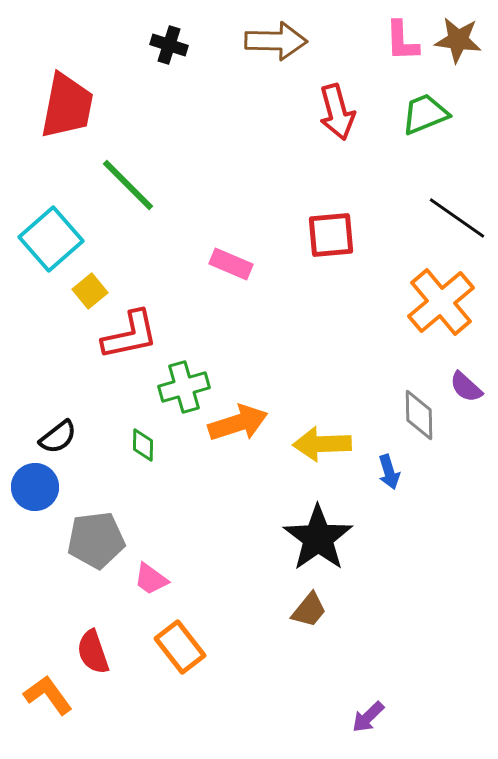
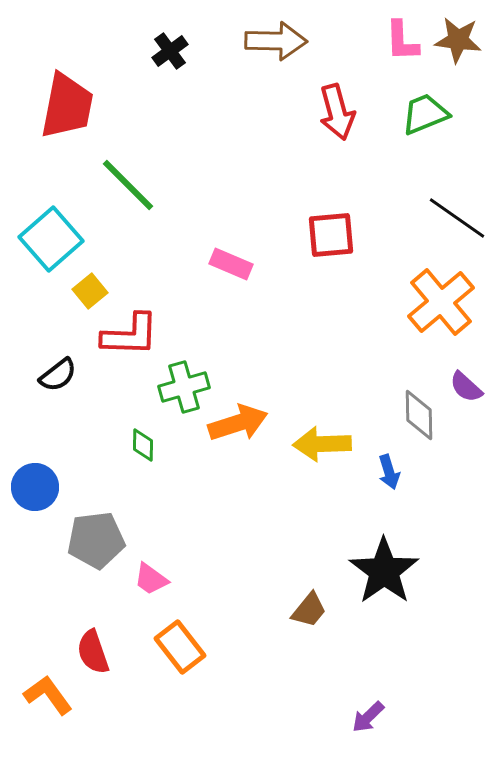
black cross: moved 1 px right, 6 px down; rotated 36 degrees clockwise
red L-shape: rotated 14 degrees clockwise
black semicircle: moved 62 px up
black star: moved 66 px right, 33 px down
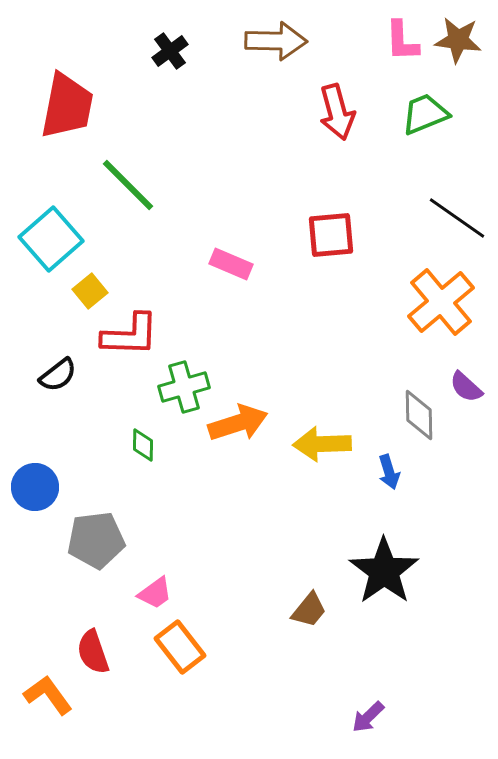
pink trapezoid: moved 4 px right, 14 px down; rotated 72 degrees counterclockwise
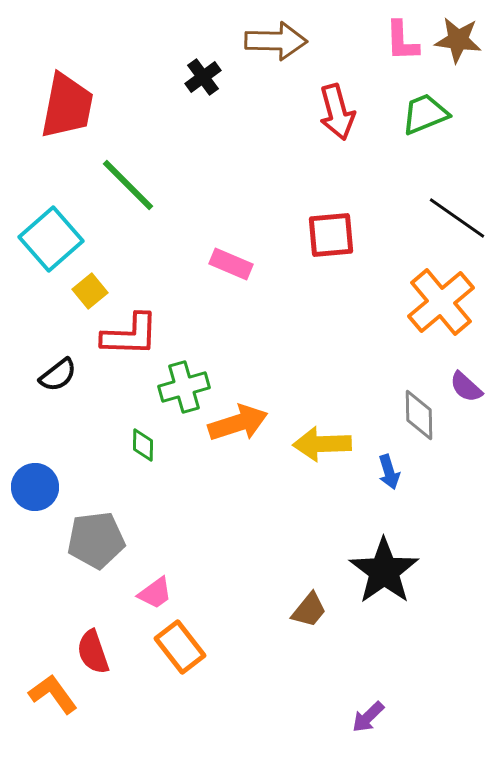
black cross: moved 33 px right, 26 px down
orange L-shape: moved 5 px right, 1 px up
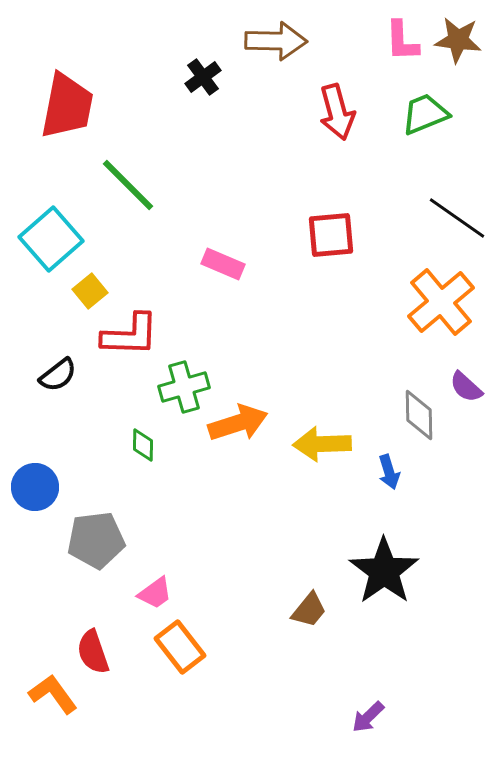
pink rectangle: moved 8 px left
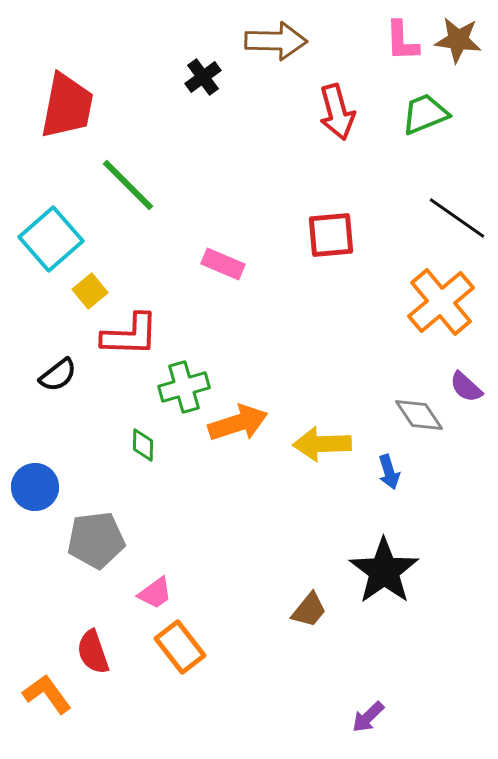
gray diamond: rotated 33 degrees counterclockwise
orange L-shape: moved 6 px left
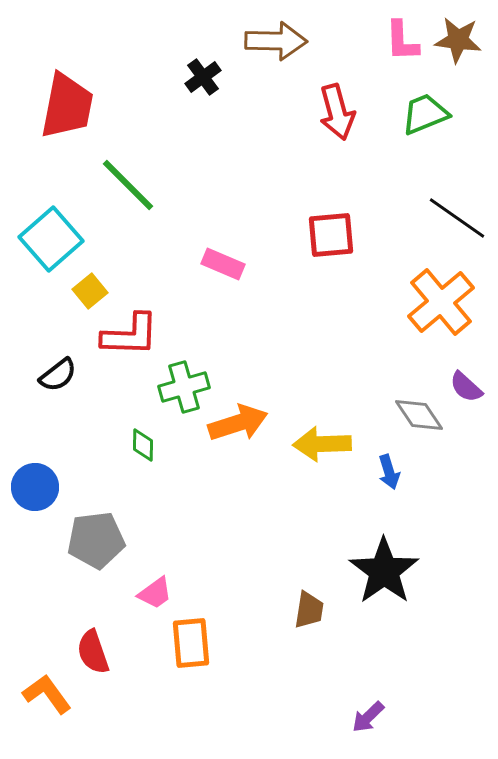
brown trapezoid: rotated 30 degrees counterclockwise
orange rectangle: moved 11 px right, 4 px up; rotated 33 degrees clockwise
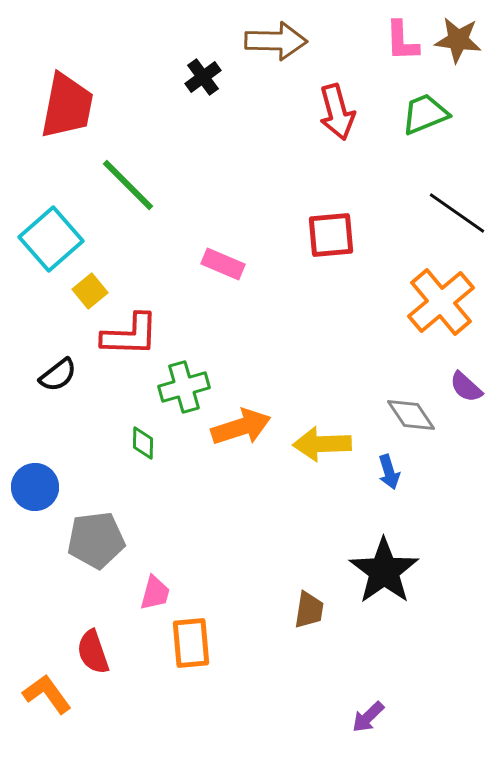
black line: moved 5 px up
gray diamond: moved 8 px left
orange arrow: moved 3 px right, 4 px down
green diamond: moved 2 px up
pink trapezoid: rotated 39 degrees counterclockwise
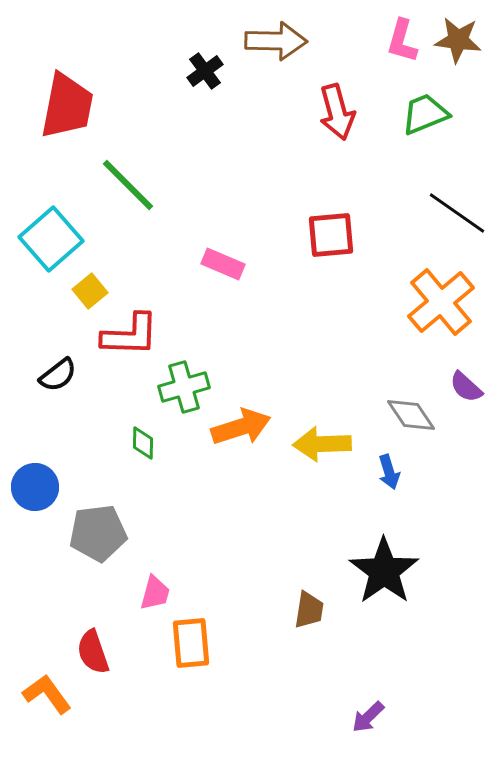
pink L-shape: rotated 18 degrees clockwise
black cross: moved 2 px right, 6 px up
gray pentagon: moved 2 px right, 7 px up
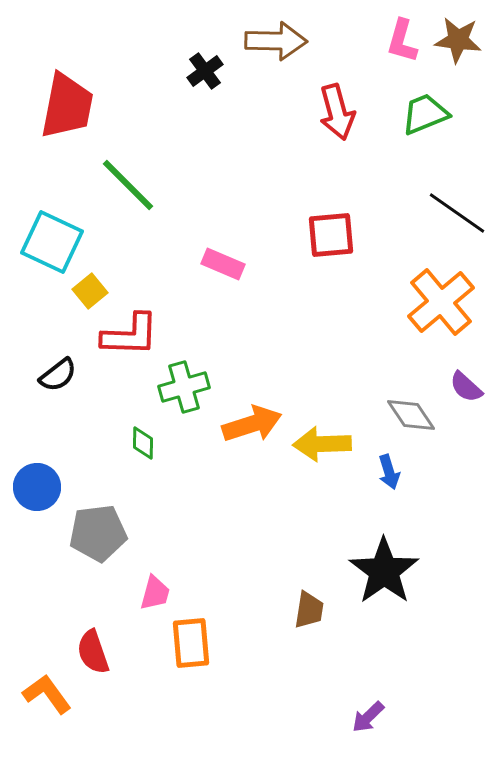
cyan square: moved 1 px right, 3 px down; rotated 24 degrees counterclockwise
orange arrow: moved 11 px right, 3 px up
blue circle: moved 2 px right
